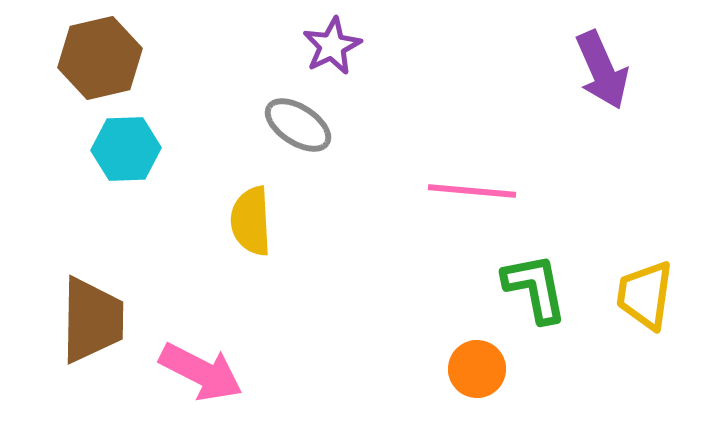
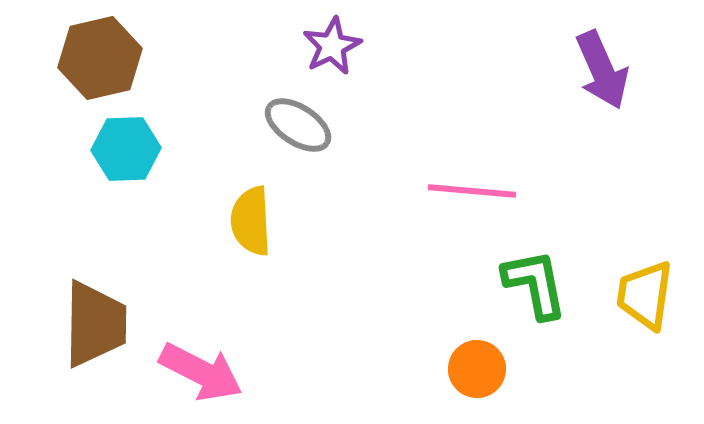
green L-shape: moved 4 px up
brown trapezoid: moved 3 px right, 4 px down
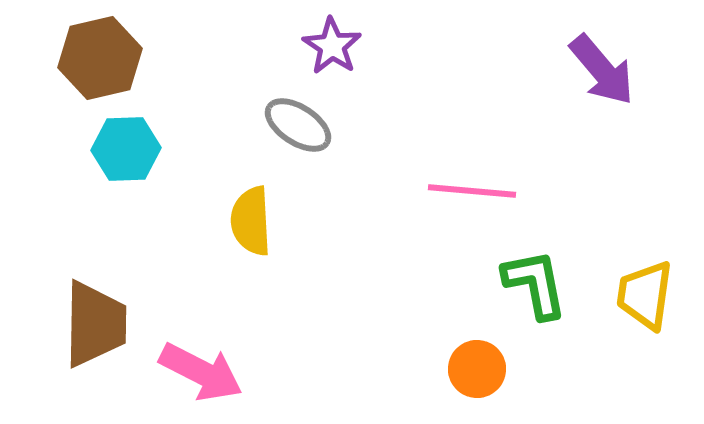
purple star: rotated 12 degrees counterclockwise
purple arrow: rotated 16 degrees counterclockwise
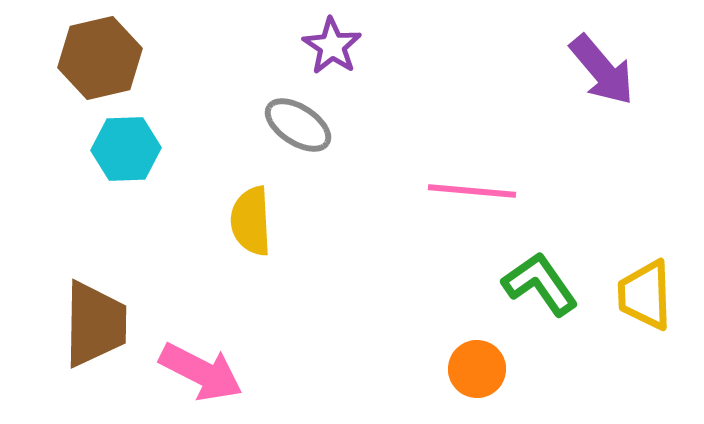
green L-shape: moved 5 px right; rotated 24 degrees counterclockwise
yellow trapezoid: rotated 10 degrees counterclockwise
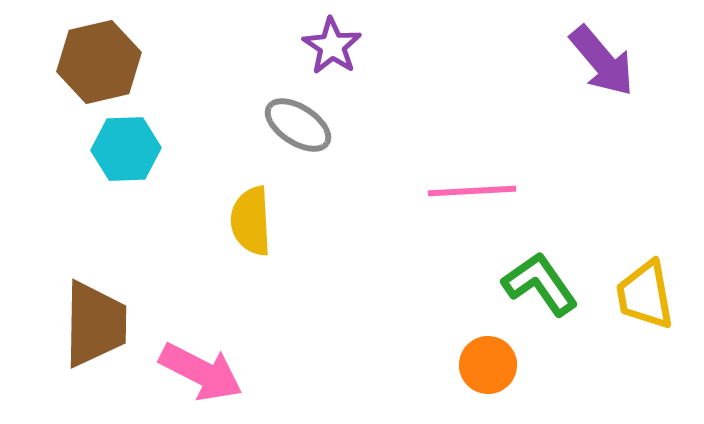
brown hexagon: moved 1 px left, 4 px down
purple arrow: moved 9 px up
pink line: rotated 8 degrees counterclockwise
yellow trapezoid: rotated 8 degrees counterclockwise
orange circle: moved 11 px right, 4 px up
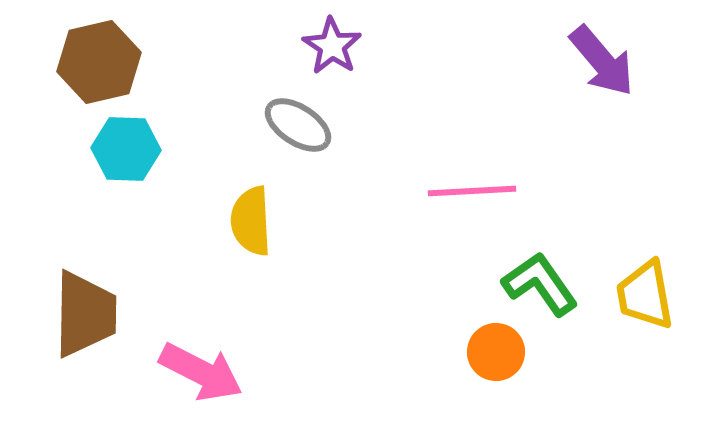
cyan hexagon: rotated 4 degrees clockwise
brown trapezoid: moved 10 px left, 10 px up
orange circle: moved 8 px right, 13 px up
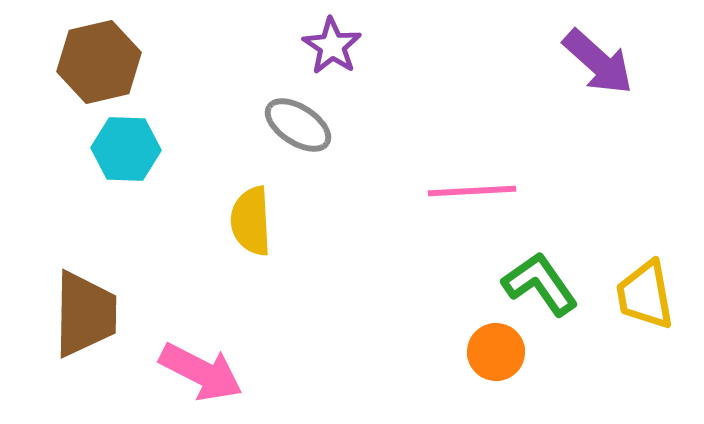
purple arrow: moved 4 px left, 1 px down; rotated 8 degrees counterclockwise
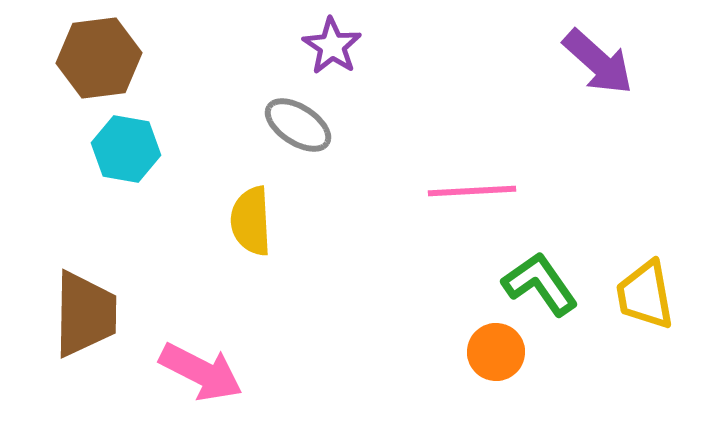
brown hexagon: moved 4 px up; rotated 6 degrees clockwise
cyan hexagon: rotated 8 degrees clockwise
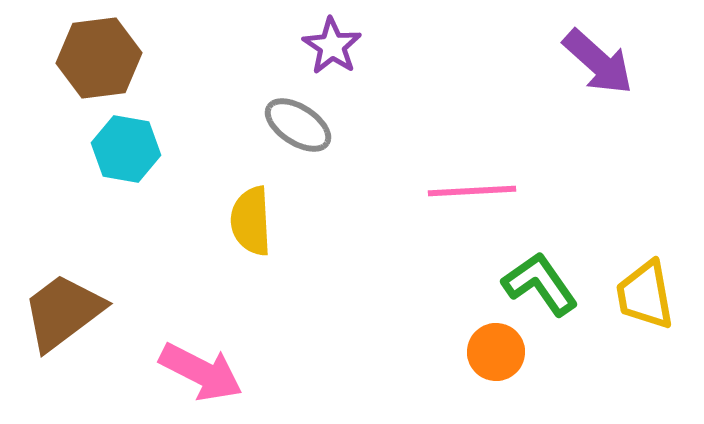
brown trapezoid: moved 22 px left, 2 px up; rotated 128 degrees counterclockwise
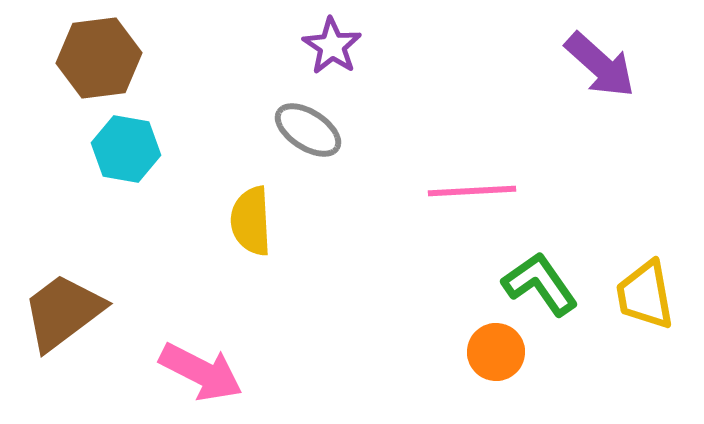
purple arrow: moved 2 px right, 3 px down
gray ellipse: moved 10 px right, 5 px down
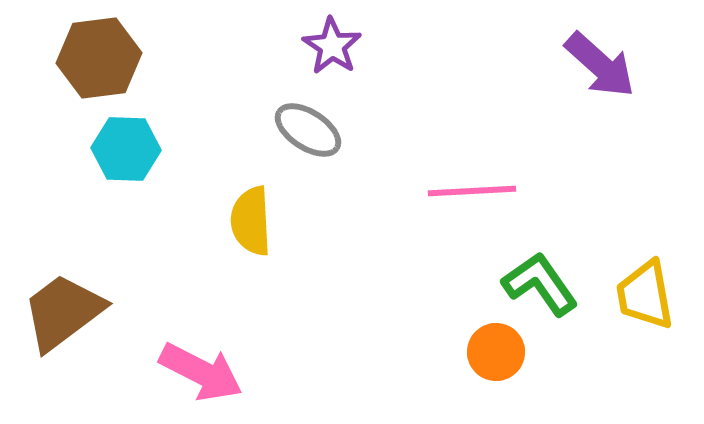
cyan hexagon: rotated 8 degrees counterclockwise
